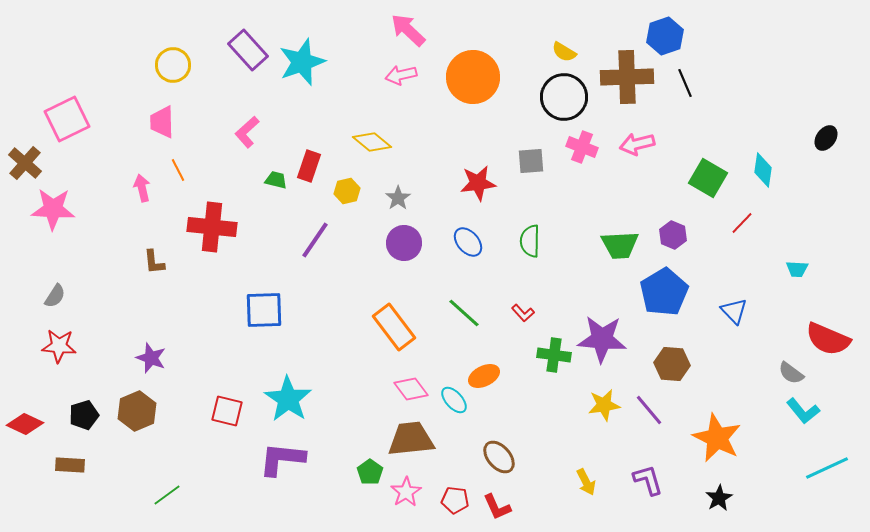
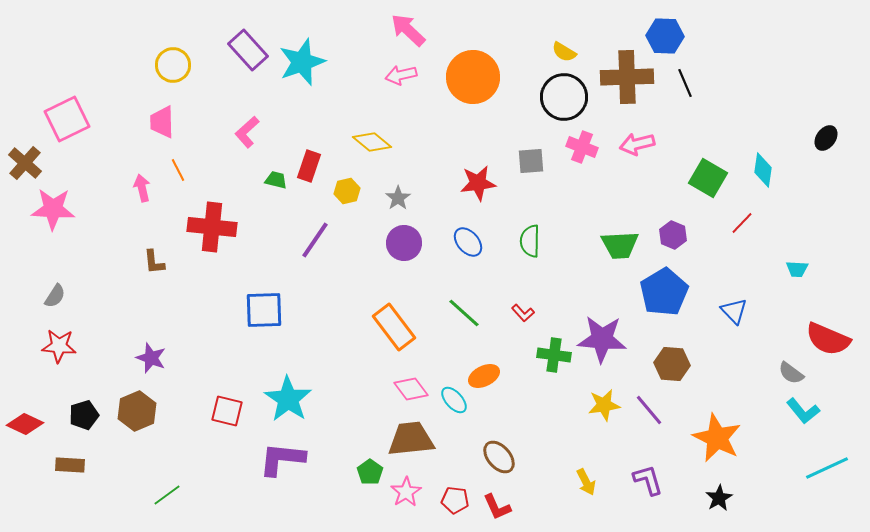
blue hexagon at (665, 36): rotated 21 degrees clockwise
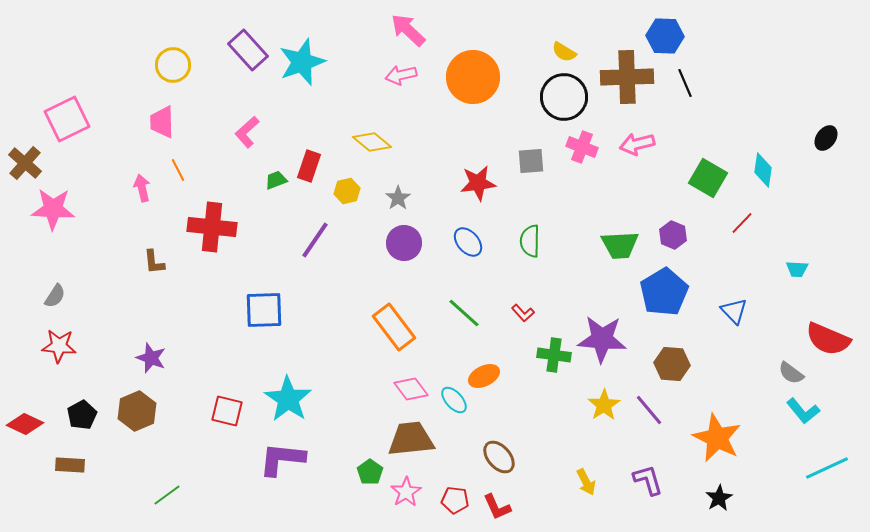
green trapezoid at (276, 180): rotated 35 degrees counterclockwise
yellow star at (604, 405): rotated 24 degrees counterclockwise
black pentagon at (84, 415): moved 2 px left; rotated 12 degrees counterclockwise
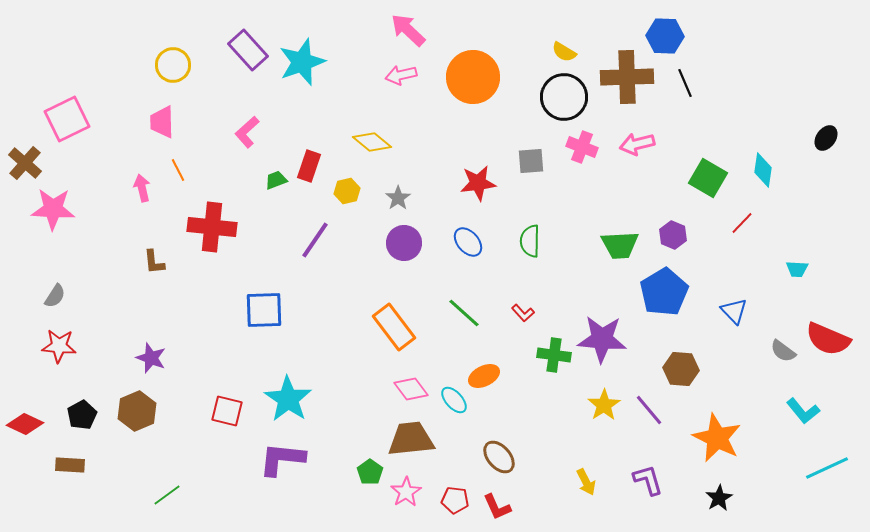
brown hexagon at (672, 364): moved 9 px right, 5 px down
gray semicircle at (791, 373): moved 8 px left, 22 px up
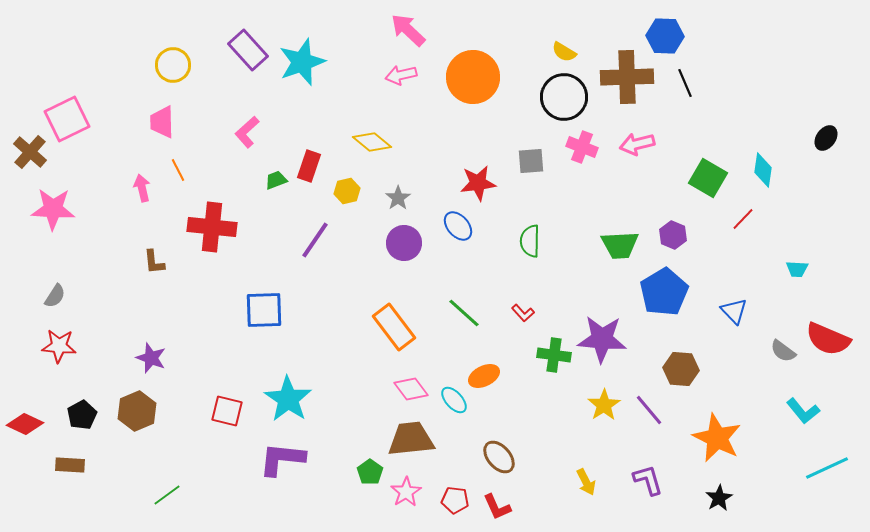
brown cross at (25, 163): moved 5 px right, 11 px up
red line at (742, 223): moved 1 px right, 4 px up
blue ellipse at (468, 242): moved 10 px left, 16 px up
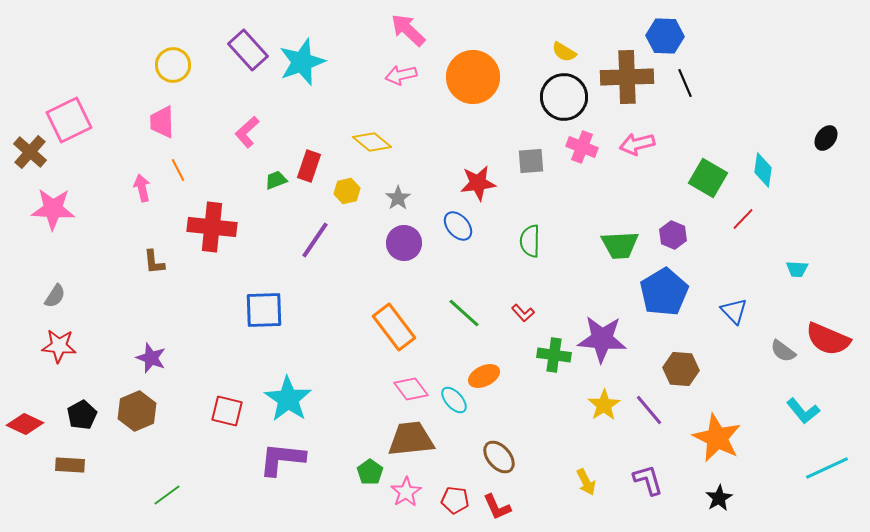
pink square at (67, 119): moved 2 px right, 1 px down
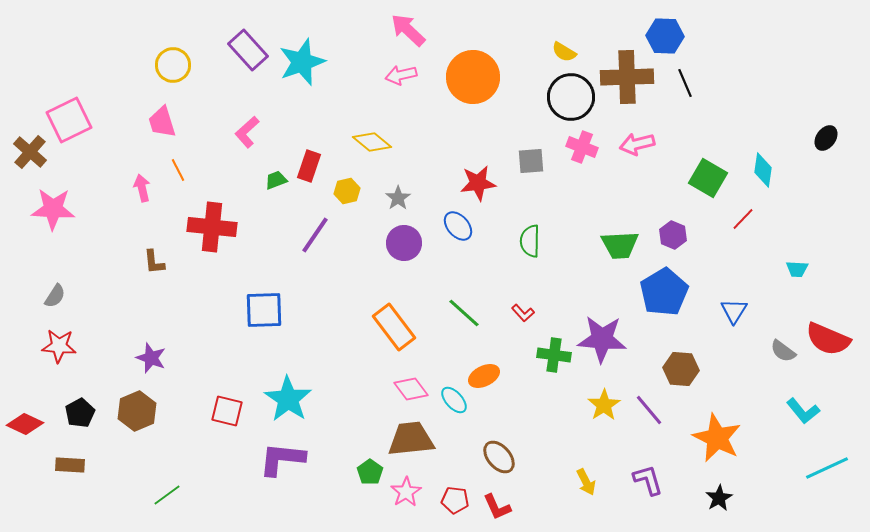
black circle at (564, 97): moved 7 px right
pink trapezoid at (162, 122): rotated 16 degrees counterclockwise
purple line at (315, 240): moved 5 px up
blue triangle at (734, 311): rotated 16 degrees clockwise
black pentagon at (82, 415): moved 2 px left, 2 px up
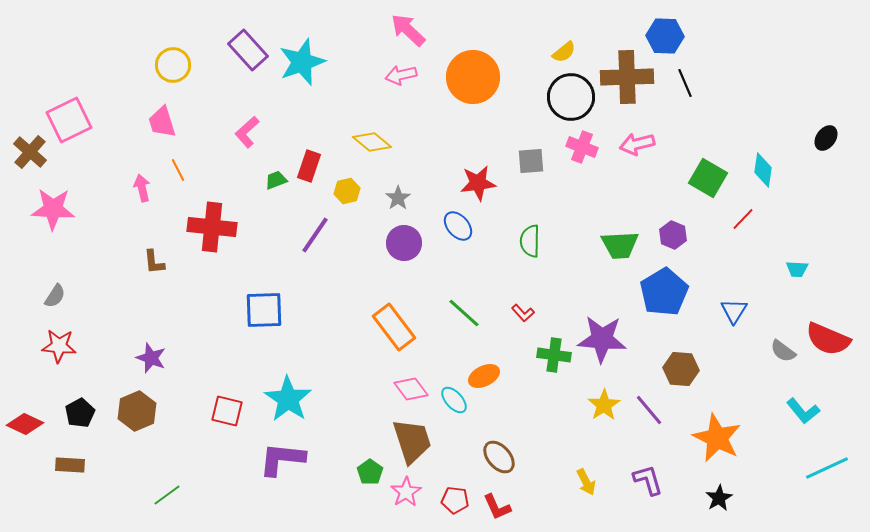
yellow semicircle at (564, 52): rotated 70 degrees counterclockwise
brown trapezoid at (411, 439): moved 1 px right, 2 px down; rotated 78 degrees clockwise
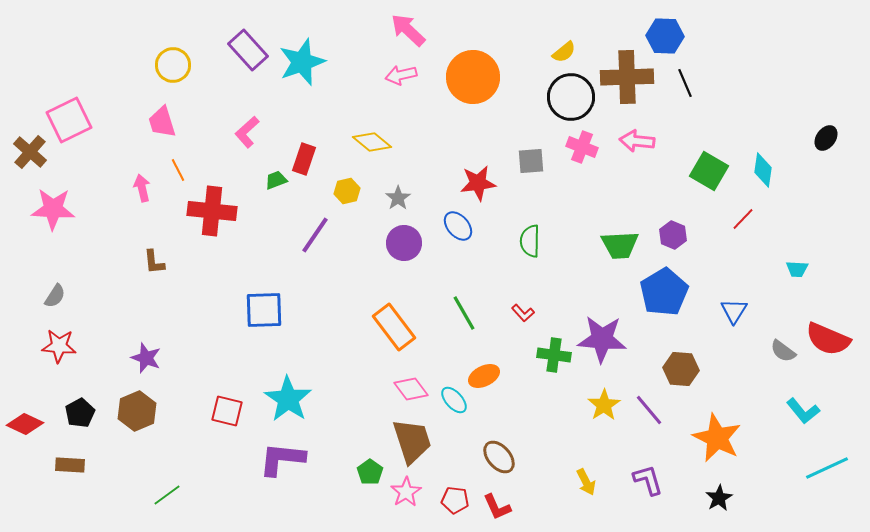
pink arrow at (637, 144): moved 3 px up; rotated 20 degrees clockwise
red rectangle at (309, 166): moved 5 px left, 7 px up
green square at (708, 178): moved 1 px right, 7 px up
red cross at (212, 227): moved 16 px up
green line at (464, 313): rotated 18 degrees clockwise
purple star at (151, 358): moved 5 px left
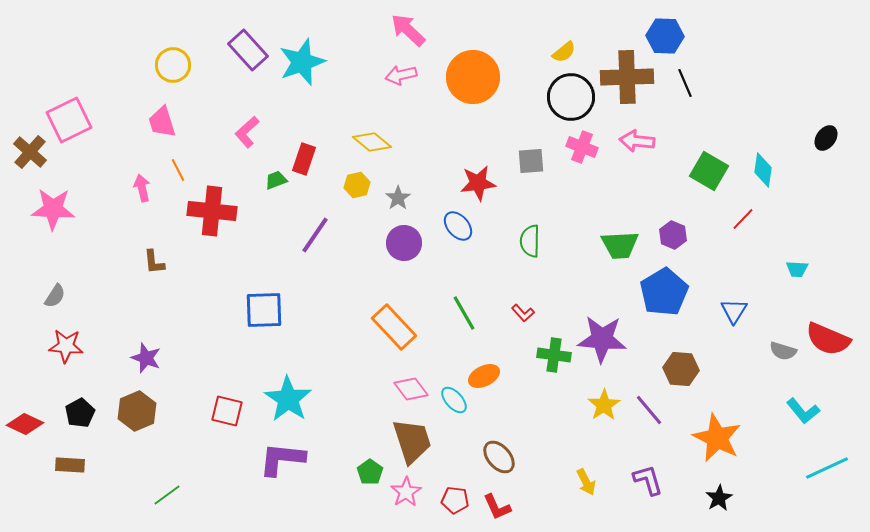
yellow hexagon at (347, 191): moved 10 px right, 6 px up
orange rectangle at (394, 327): rotated 6 degrees counterclockwise
red star at (59, 346): moved 7 px right
gray semicircle at (783, 351): rotated 20 degrees counterclockwise
